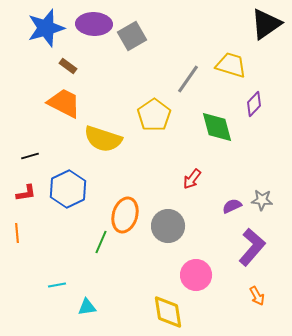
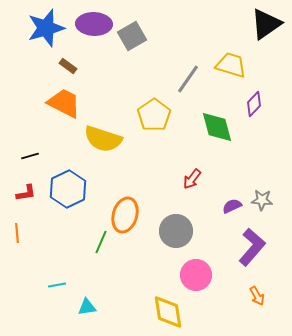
gray circle: moved 8 px right, 5 px down
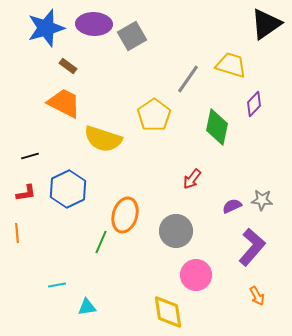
green diamond: rotated 27 degrees clockwise
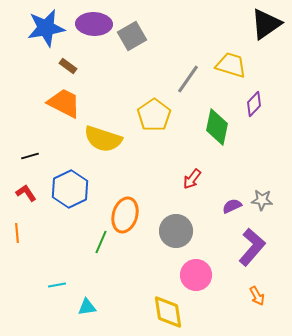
blue star: rotated 6 degrees clockwise
blue hexagon: moved 2 px right
red L-shape: rotated 115 degrees counterclockwise
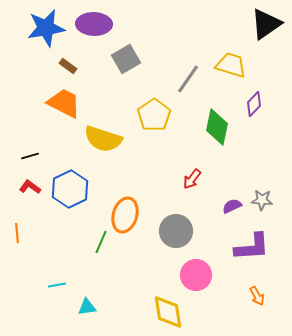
gray square: moved 6 px left, 23 px down
red L-shape: moved 4 px right, 6 px up; rotated 20 degrees counterclockwise
purple L-shape: rotated 45 degrees clockwise
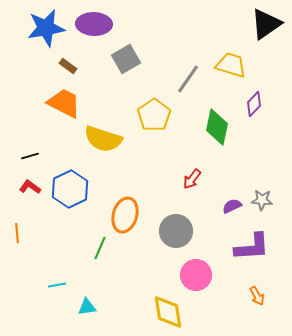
green line: moved 1 px left, 6 px down
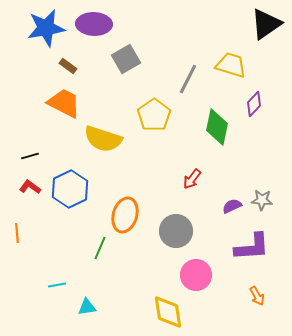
gray line: rotated 8 degrees counterclockwise
